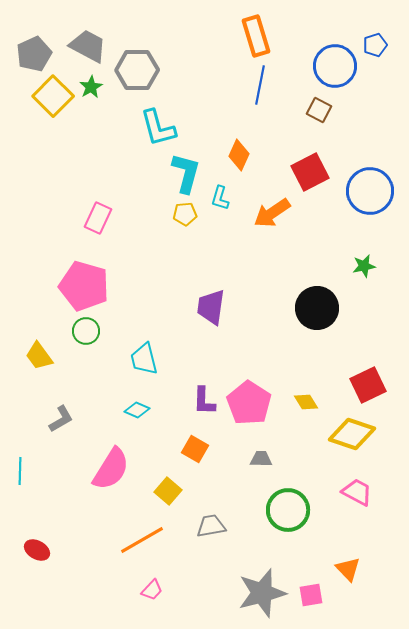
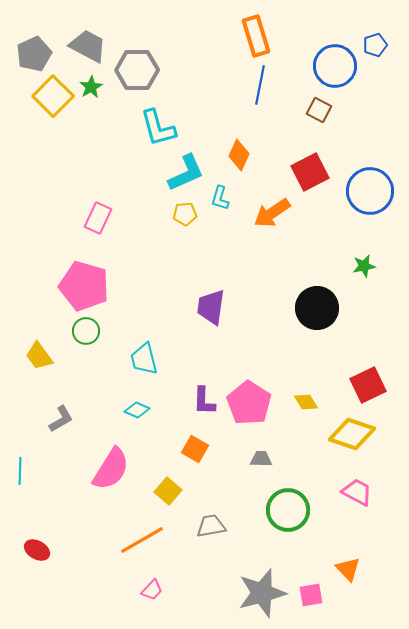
cyan L-shape at (186, 173): rotated 51 degrees clockwise
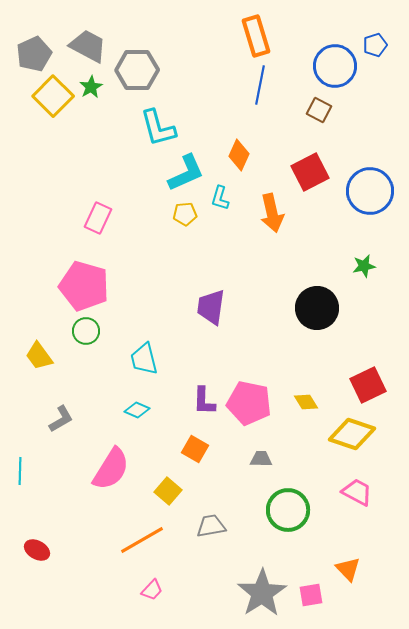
orange arrow at (272, 213): rotated 69 degrees counterclockwise
pink pentagon at (249, 403): rotated 21 degrees counterclockwise
gray star at (262, 593): rotated 18 degrees counterclockwise
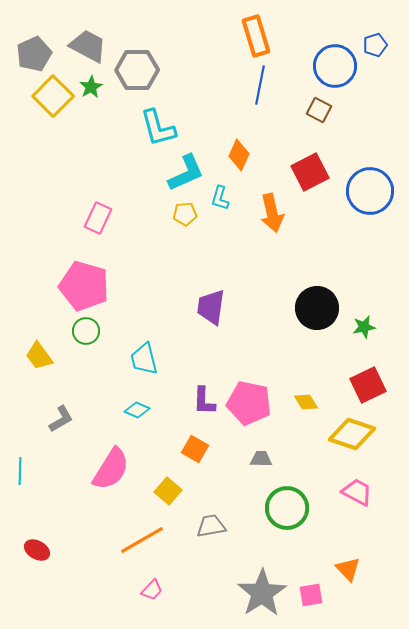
green star at (364, 266): moved 61 px down
green circle at (288, 510): moved 1 px left, 2 px up
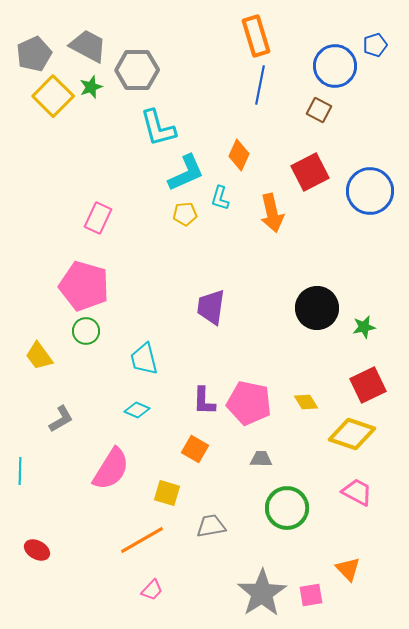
green star at (91, 87): rotated 10 degrees clockwise
yellow square at (168, 491): moved 1 px left, 2 px down; rotated 24 degrees counterclockwise
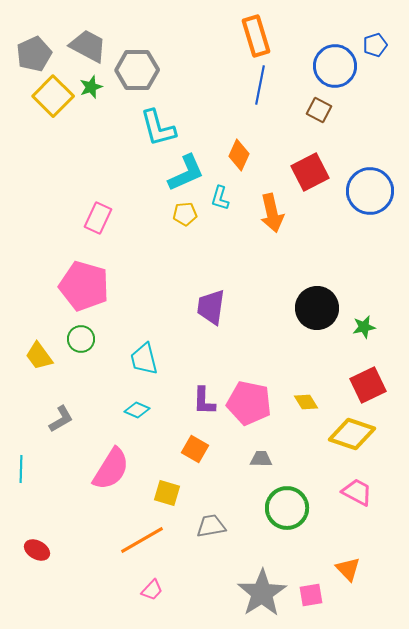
green circle at (86, 331): moved 5 px left, 8 px down
cyan line at (20, 471): moved 1 px right, 2 px up
